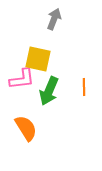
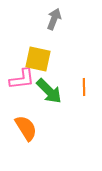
green arrow: rotated 68 degrees counterclockwise
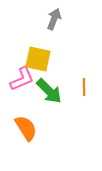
pink L-shape: rotated 16 degrees counterclockwise
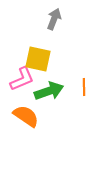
green arrow: rotated 64 degrees counterclockwise
orange semicircle: moved 12 px up; rotated 24 degrees counterclockwise
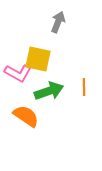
gray arrow: moved 4 px right, 3 px down
pink L-shape: moved 4 px left, 6 px up; rotated 52 degrees clockwise
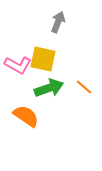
yellow square: moved 5 px right
pink L-shape: moved 8 px up
orange line: rotated 48 degrees counterclockwise
green arrow: moved 3 px up
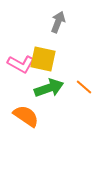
pink L-shape: moved 3 px right, 1 px up
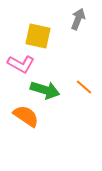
gray arrow: moved 20 px right, 3 px up
yellow square: moved 5 px left, 23 px up
green arrow: moved 4 px left, 2 px down; rotated 36 degrees clockwise
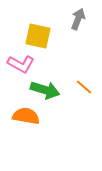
orange semicircle: rotated 24 degrees counterclockwise
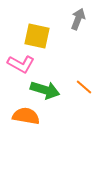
yellow square: moved 1 px left
